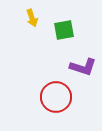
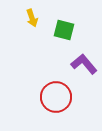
green square: rotated 25 degrees clockwise
purple L-shape: moved 1 px right, 3 px up; rotated 148 degrees counterclockwise
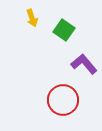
green square: rotated 20 degrees clockwise
red circle: moved 7 px right, 3 px down
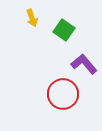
red circle: moved 6 px up
